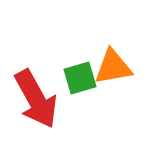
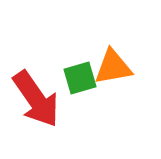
red arrow: rotated 6 degrees counterclockwise
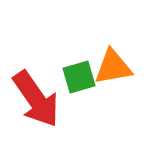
green square: moved 1 px left, 1 px up
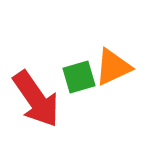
orange triangle: rotated 15 degrees counterclockwise
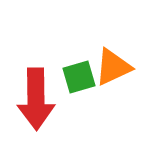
red arrow: rotated 34 degrees clockwise
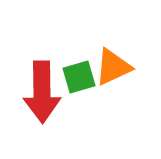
red arrow: moved 6 px right, 7 px up
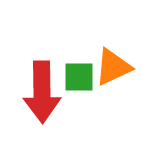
green square: rotated 16 degrees clockwise
